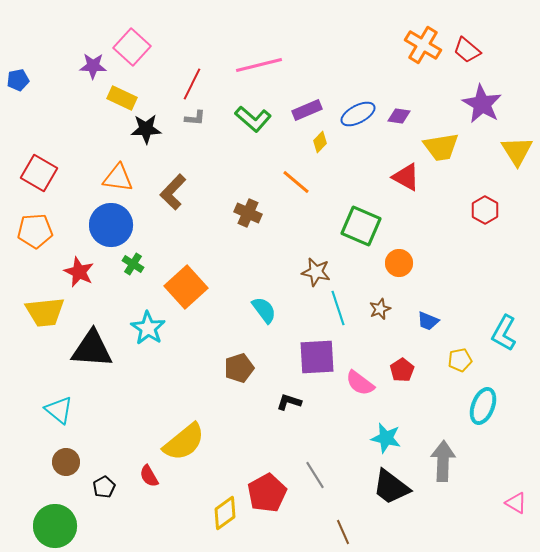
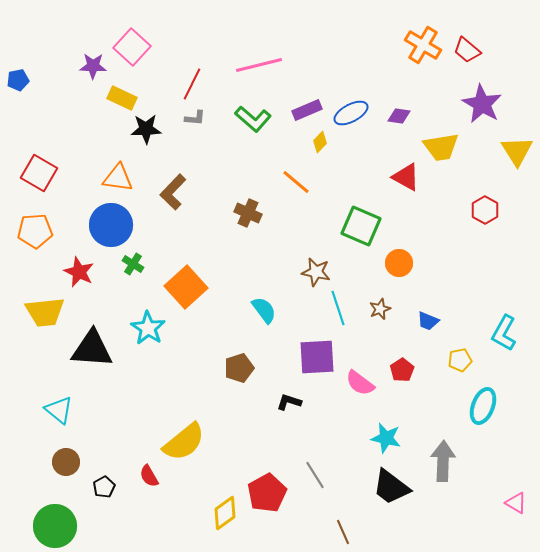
blue ellipse at (358, 114): moved 7 px left, 1 px up
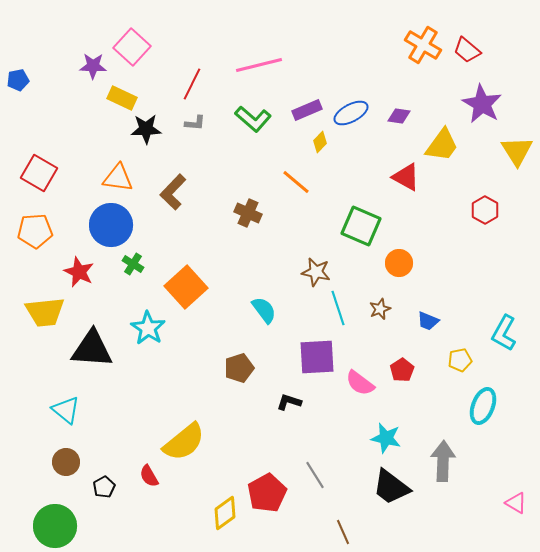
gray L-shape at (195, 118): moved 5 px down
yellow trapezoid at (441, 147): moved 1 px right, 2 px up; rotated 45 degrees counterclockwise
cyan triangle at (59, 410): moved 7 px right
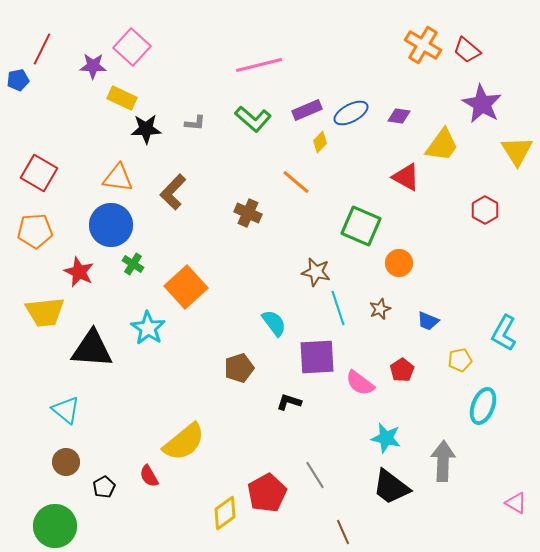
red line at (192, 84): moved 150 px left, 35 px up
cyan semicircle at (264, 310): moved 10 px right, 13 px down
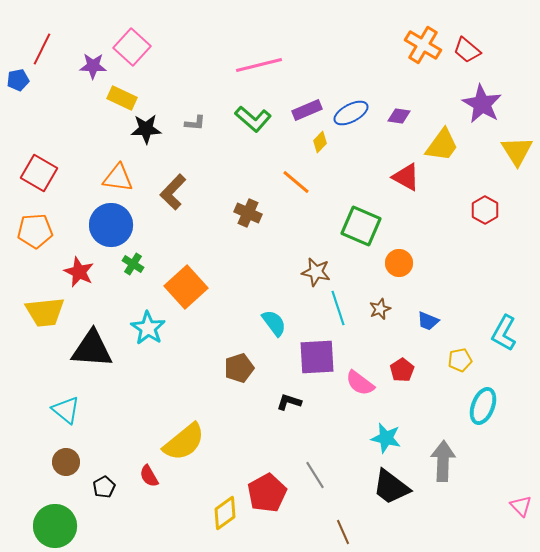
pink triangle at (516, 503): moved 5 px right, 3 px down; rotated 15 degrees clockwise
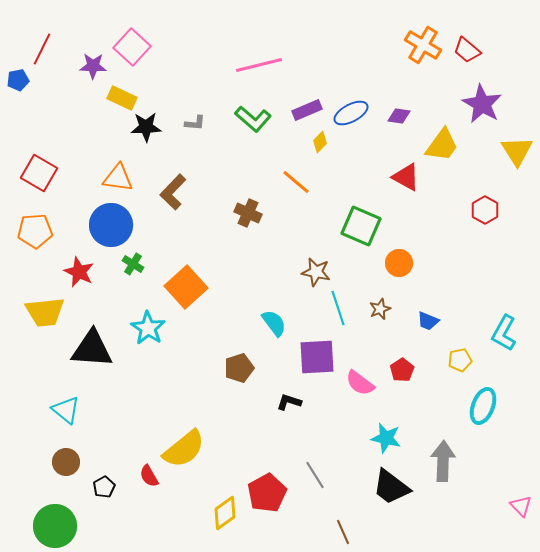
black star at (146, 129): moved 2 px up
yellow semicircle at (184, 442): moved 7 px down
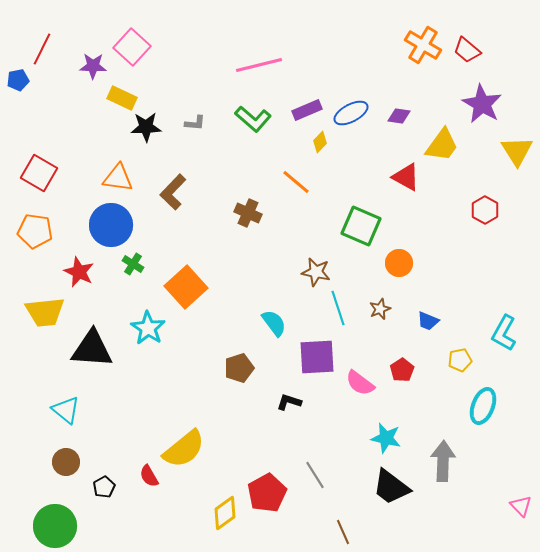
orange pentagon at (35, 231): rotated 12 degrees clockwise
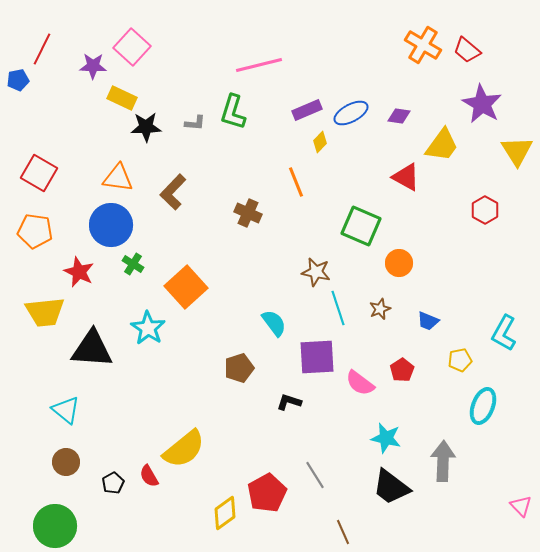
green L-shape at (253, 119): moved 20 px left, 7 px up; rotated 66 degrees clockwise
orange line at (296, 182): rotated 28 degrees clockwise
black pentagon at (104, 487): moved 9 px right, 4 px up
